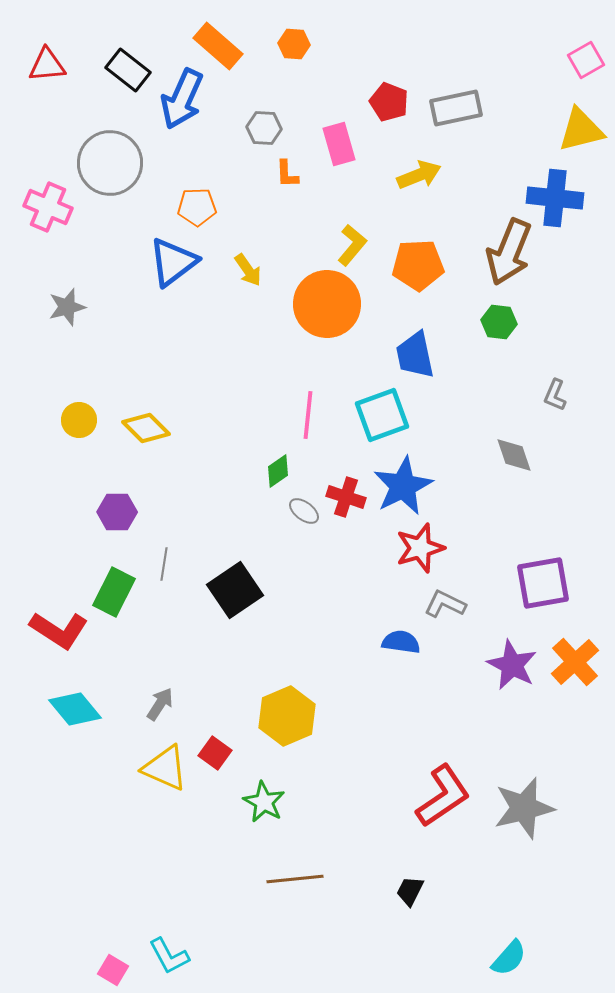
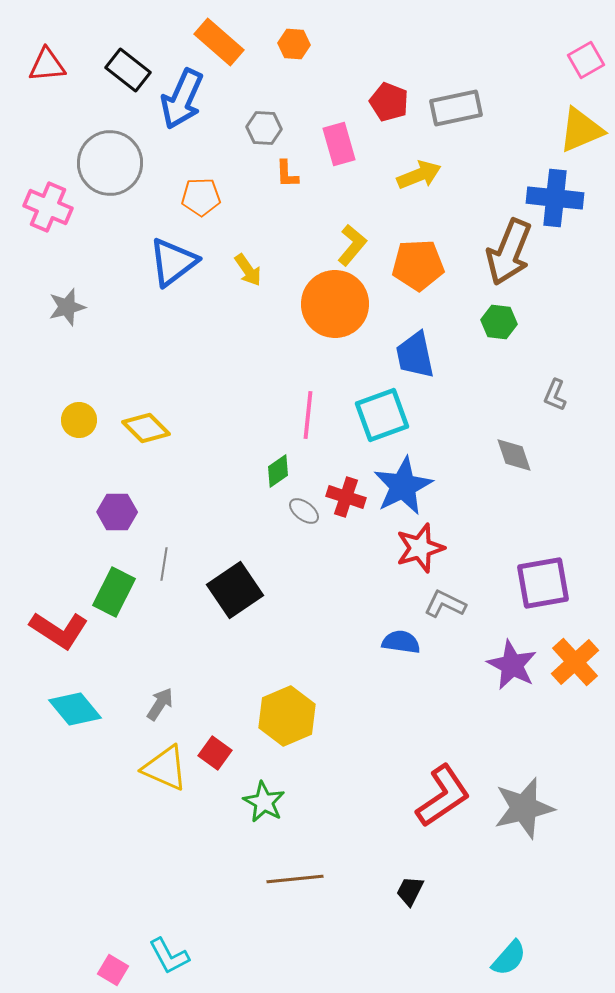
orange rectangle at (218, 46): moved 1 px right, 4 px up
yellow triangle at (581, 130): rotated 9 degrees counterclockwise
orange pentagon at (197, 207): moved 4 px right, 10 px up
orange circle at (327, 304): moved 8 px right
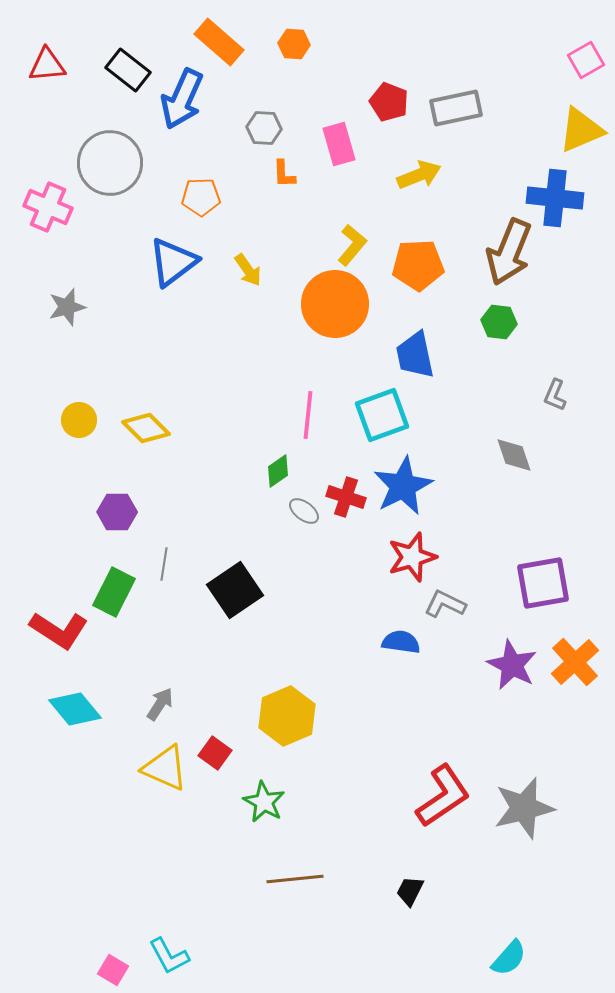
orange L-shape at (287, 174): moved 3 px left
red star at (420, 548): moved 8 px left, 9 px down
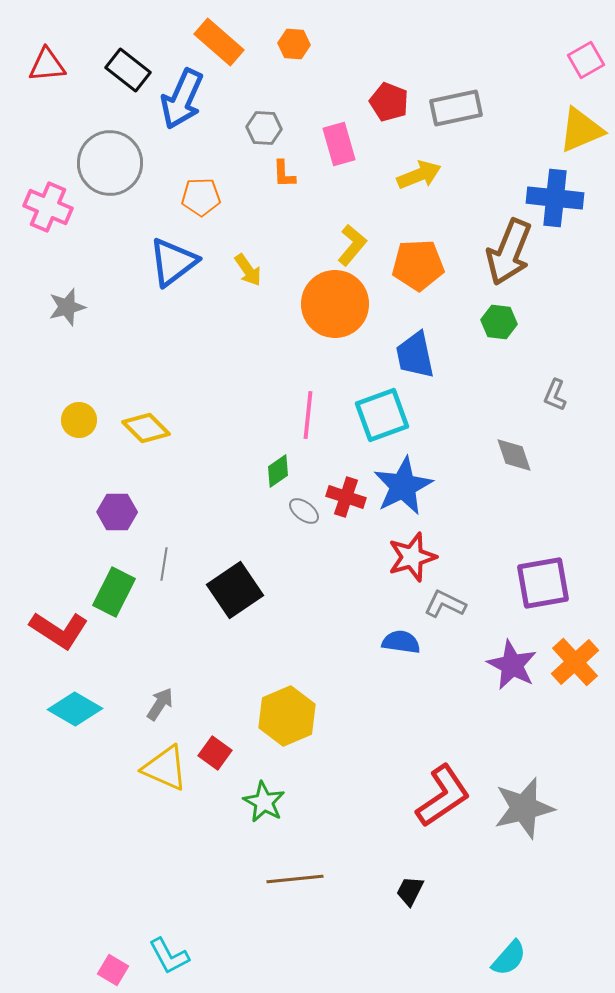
cyan diamond at (75, 709): rotated 20 degrees counterclockwise
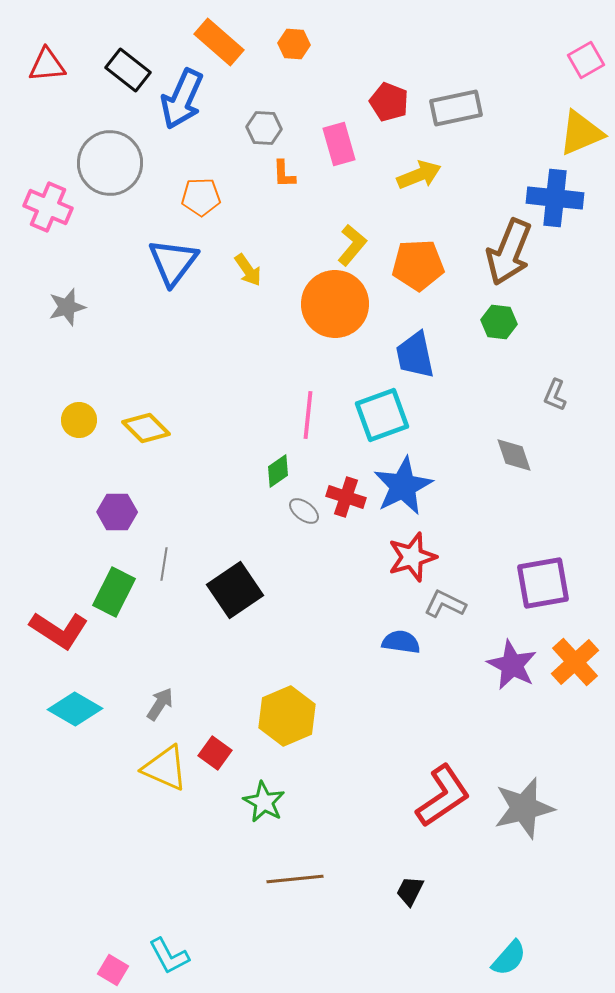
yellow triangle at (581, 130): moved 3 px down
blue triangle at (173, 262): rotated 16 degrees counterclockwise
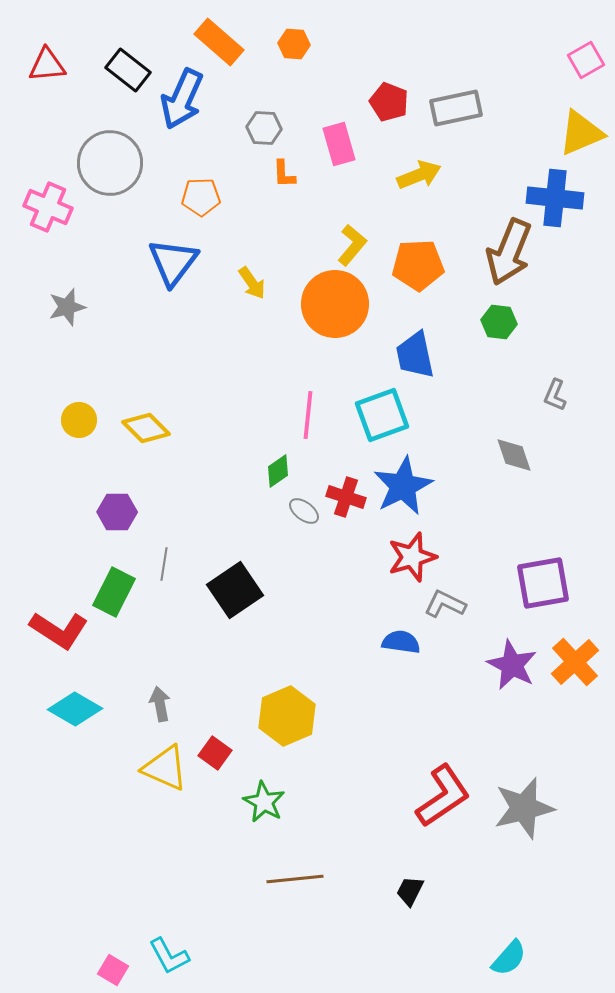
yellow arrow at (248, 270): moved 4 px right, 13 px down
gray arrow at (160, 704): rotated 44 degrees counterclockwise
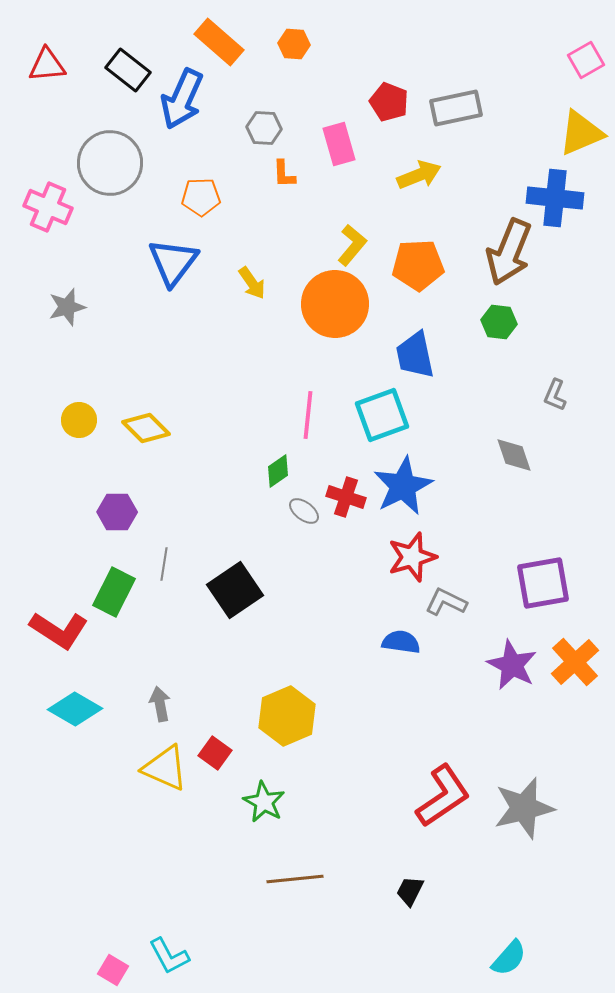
gray L-shape at (445, 604): moved 1 px right, 2 px up
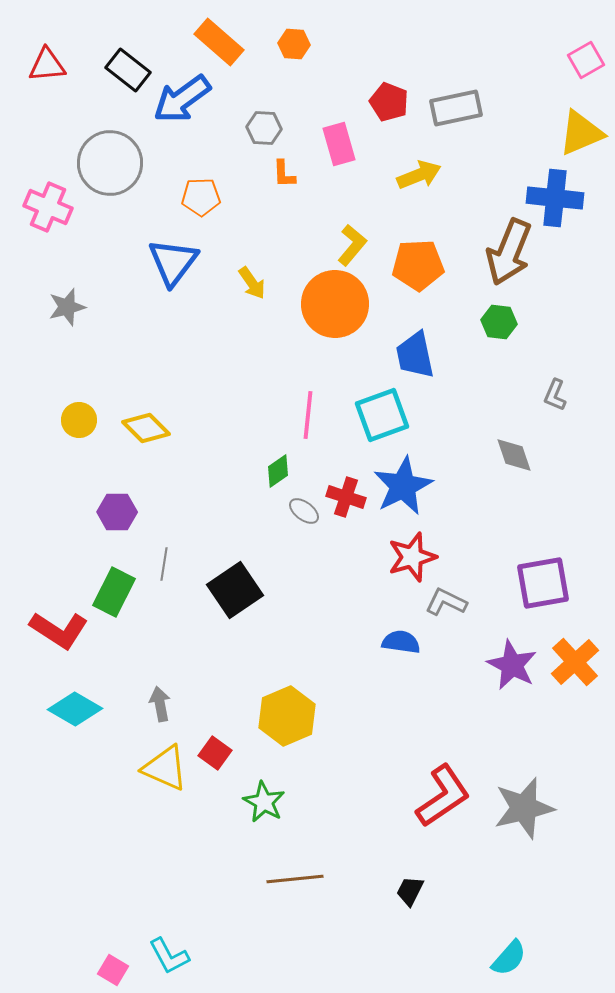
blue arrow at (182, 99): rotated 30 degrees clockwise
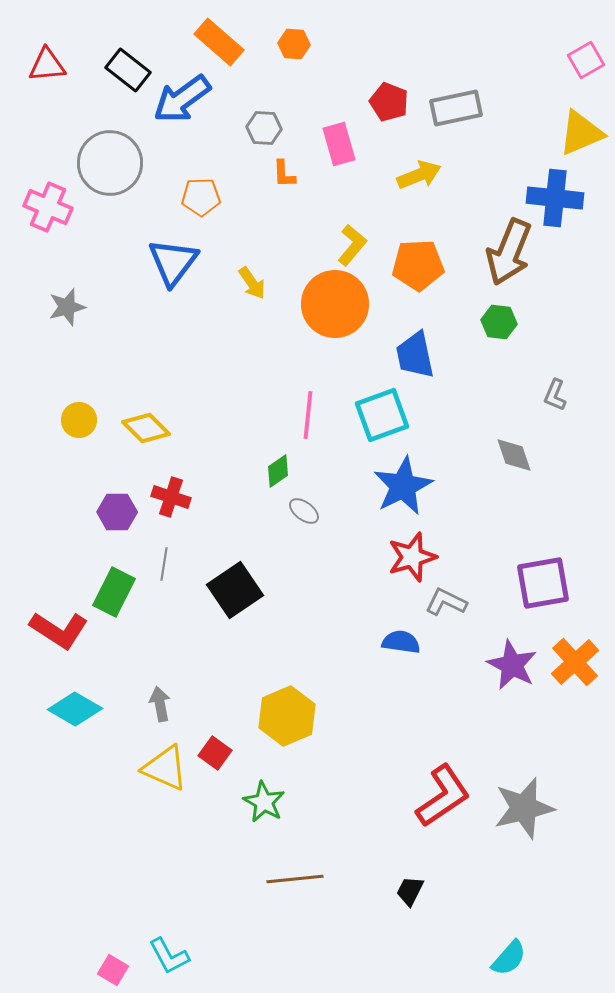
red cross at (346, 497): moved 175 px left
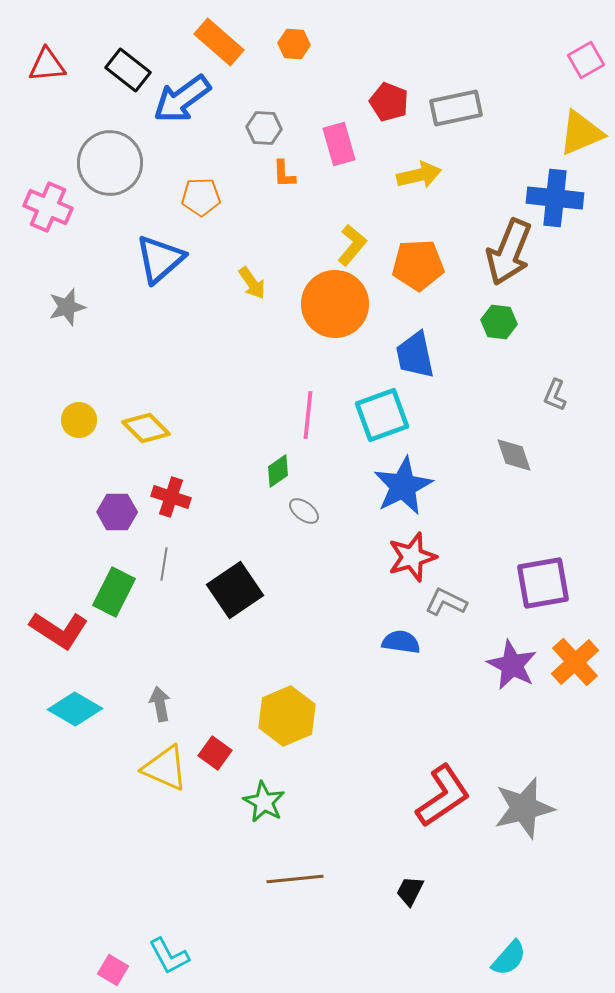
yellow arrow at (419, 175): rotated 9 degrees clockwise
blue triangle at (173, 262): moved 13 px left, 3 px up; rotated 12 degrees clockwise
